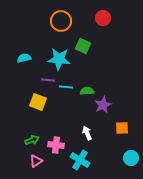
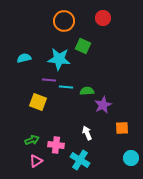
orange circle: moved 3 px right
purple line: moved 1 px right
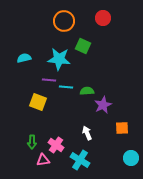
green arrow: moved 2 px down; rotated 112 degrees clockwise
pink cross: rotated 28 degrees clockwise
pink triangle: moved 7 px right, 1 px up; rotated 24 degrees clockwise
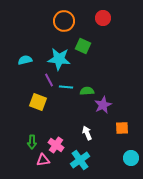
cyan semicircle: moved 1 px right, 2 px down
purple line: rotated 56 degrees clockwise
cyan cross: rotated 24 degrees clockwise
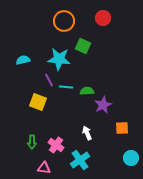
cyan semicircle: moved 2 px left
pink triangle: moved 1 px right, 8 px down; rotated 16 degrees clockwise
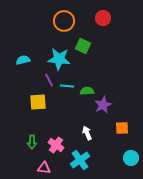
cyan line: moved 1 px right, 1 px up
yellow square: rotated 24 degrees counterclockwise
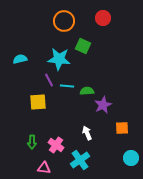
cyan semicircle: moved 3 px left, 1 px up
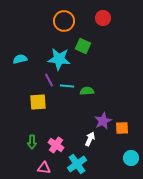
purple star: moved 16 px down
white arrow: moved 3 px right, 6 px down; rotated 48 degrees clockwise
cyan cross: moved 3 px left, 4 px down
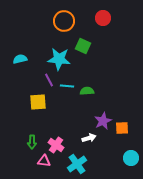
white arrow: moved 1 px left, 1 px up; rotated 48 degrees clockwise
pink triangle: moved 7 px up
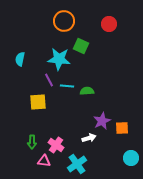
red circle: moved 6 px right, 6 px down
green square: moved 2 px left
cyan semicircle: rotated 64 degrees counterclockwise
purple star: moved 1 px left
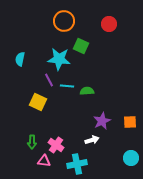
yellow square: rotated 30 degrees clockwise
orange square: moved 8 px right, 6 px up
white arrow: moved 3 px right, 2 px down
cyan cross: rotated 24 degrees clockwise
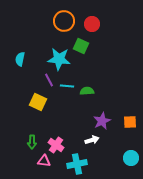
red circle: moved 17 px left
